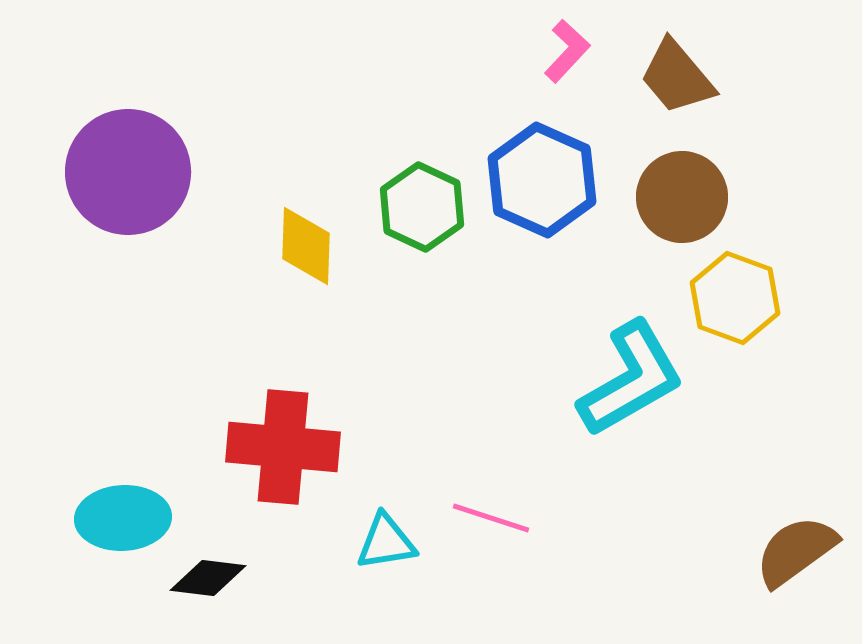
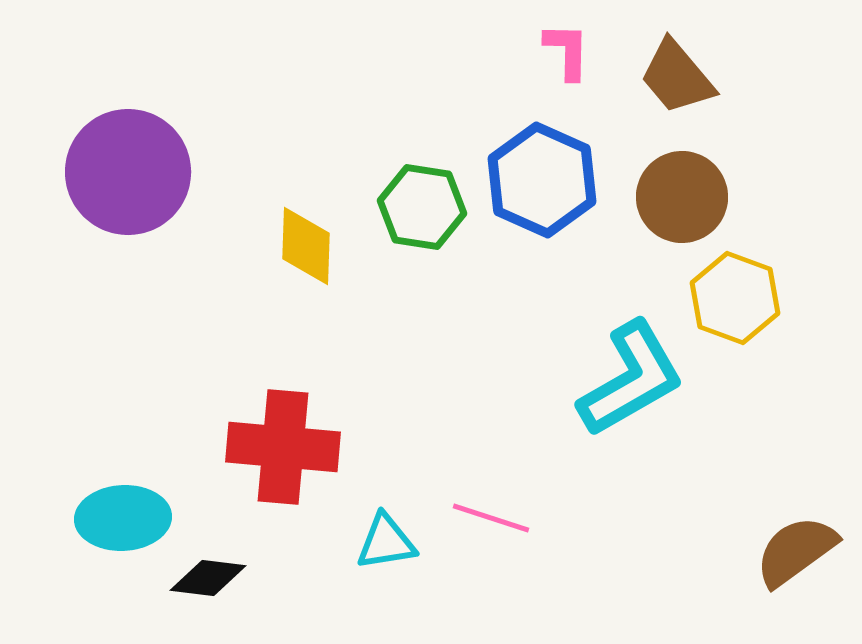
pink L-shape: rotated 42 degrees counterclockwise
green hexagon: rotated 16 degrees counterclockwise
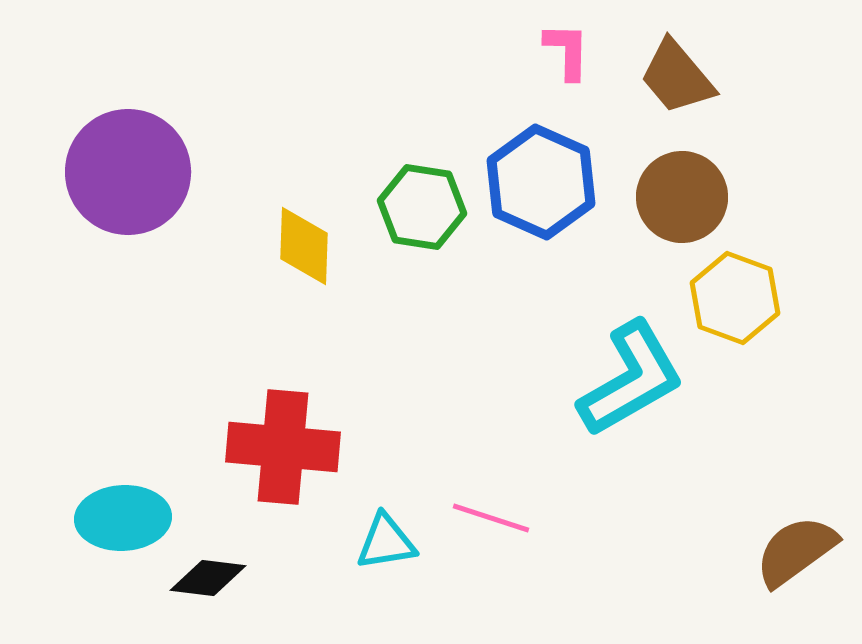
blue hexagon: moved 1 px left, 2 px down
yellow diamond: moved 2 px left
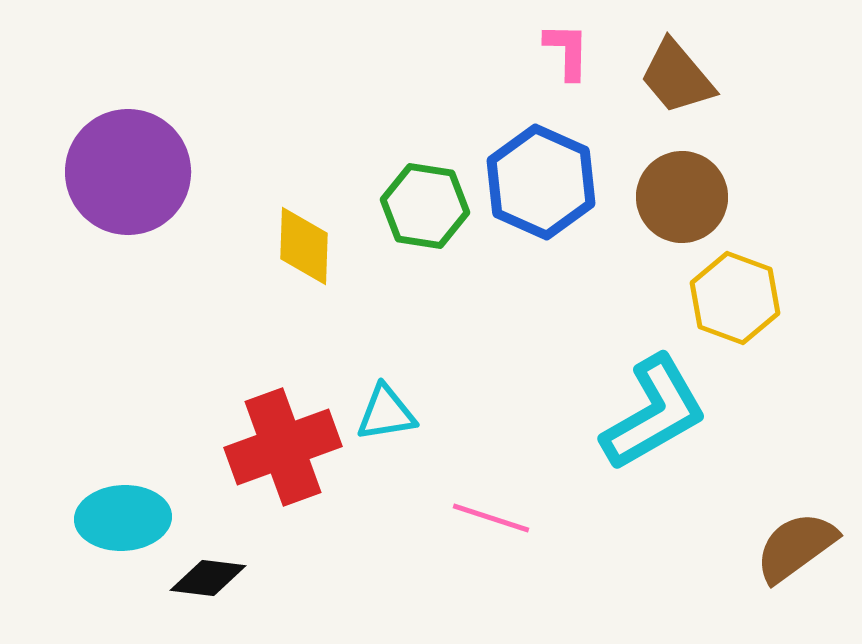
green hexagon: moved 3 px right, 1 px up
cyan L-shape: moved 23 px right, 34 px down
red cross: rotated 25 degrees counterclockwise
cyan triangle: moved 129 px up
brown semicircle: moved 4 px up
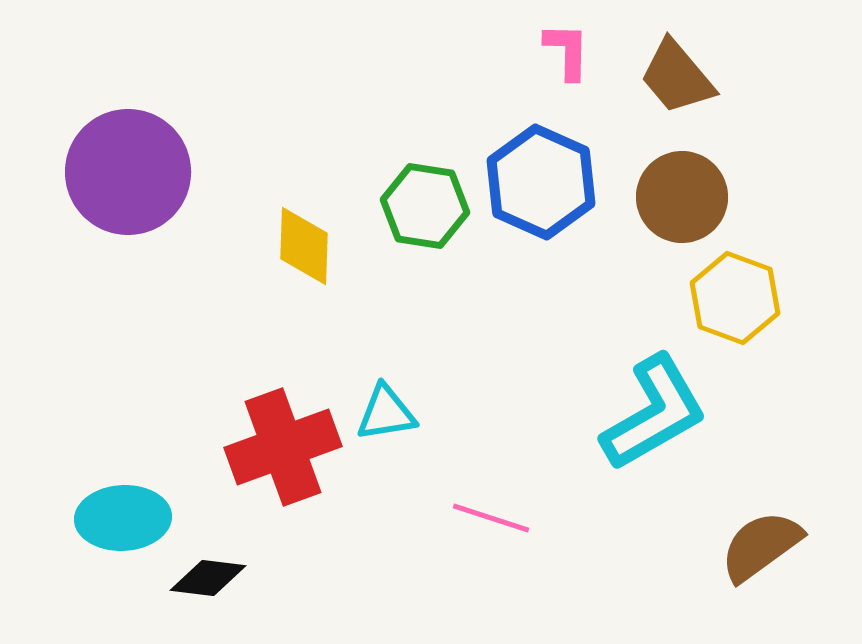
brown semicircle: moved 35 px left, 1 px up
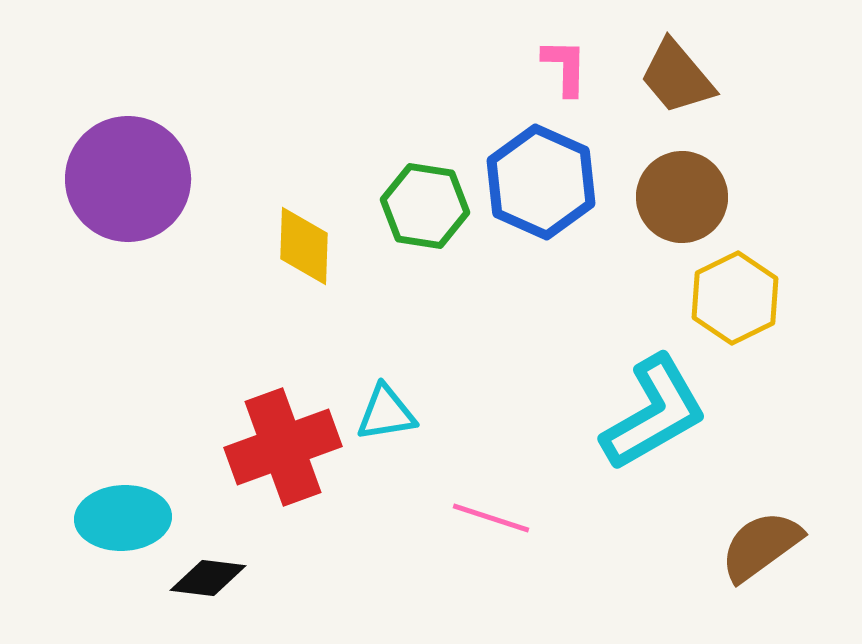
pink L-shape: moved 2 px left, 16 px down
purple circle: moved 7 px down
yellow hexagon: rotated 14 degrees clockwise
